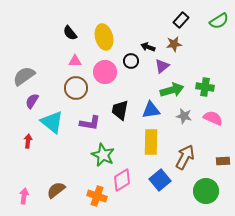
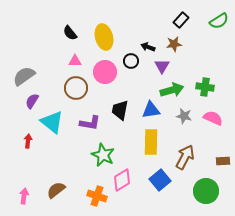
purple triangle: rotated 21 degrees counterclockwise
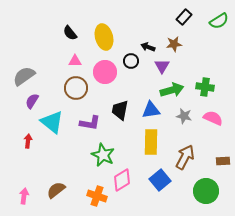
black rectangle: moved 3 px right, 3 px up
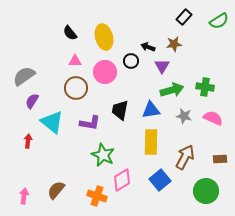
brown rectangle: moved 3 px left, 2 px up
brown semicircle: rotated 12 degrees counterclockwise
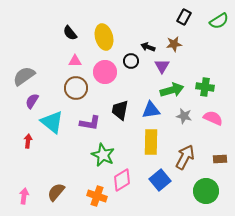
black rectangle: rotated 14 degrees counterclockwise
brown semicircle: moved 2 px down
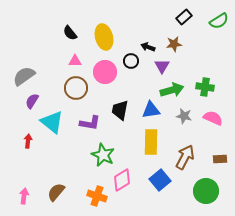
black rectangle: rotated 21 degrees clockwise
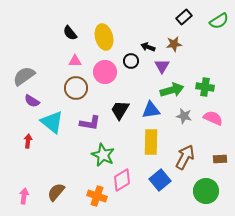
purple semicircle: rotated 91 degrees counterclockwise
black trapezoid: rotated 20 degrees clockwise
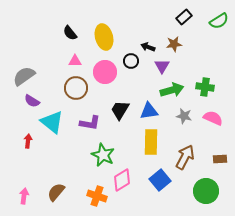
blue triangle: moved 2 px left, 1 px down
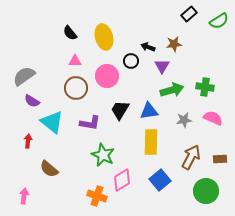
black rectangle: moved 5 px right, 3 px up
pink circle: moved 2 px right, 4 px down
gray star: moved 4 px down; rotated 21 degrees counterclockwise
brown arrow: moved 6 px right
brown semicircle: moved 7 px left, 23 px up; rotated 90 degrees counterclockwise
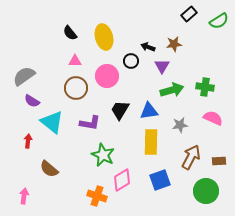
gray star: moved 4 px left, 5 px down
brown rectangle: moved 1 px left, 2 px down
blue square: rotated 20 degrees clockwise
